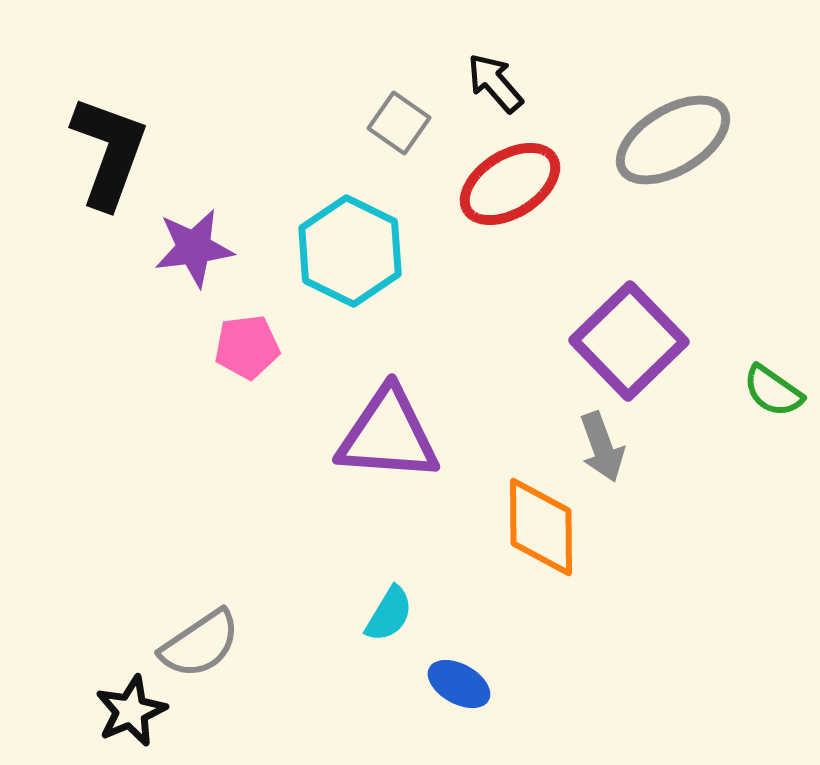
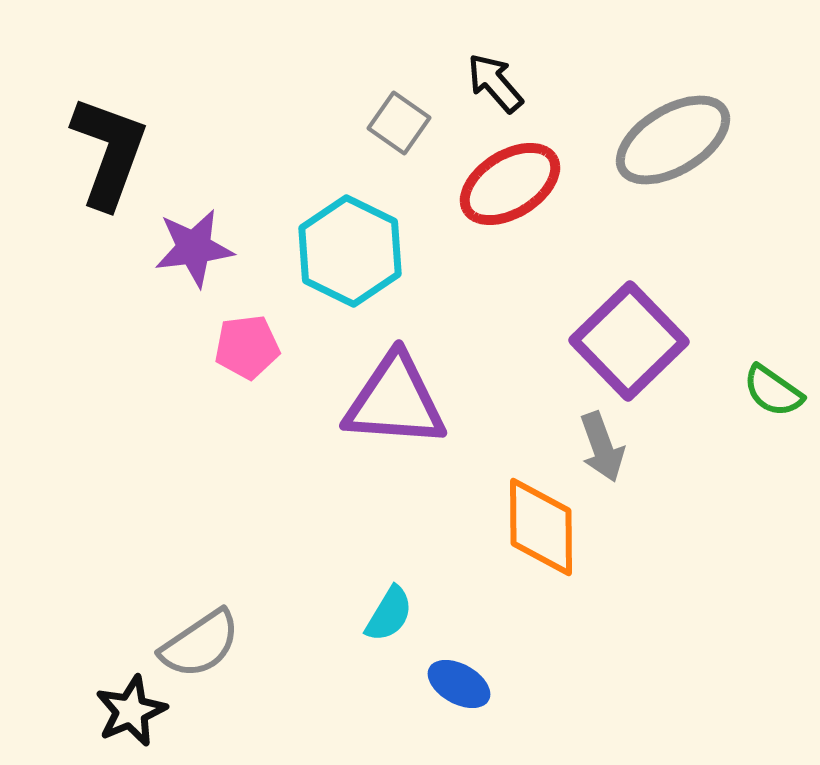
purple triangle: moved 7 px right, 34 px up
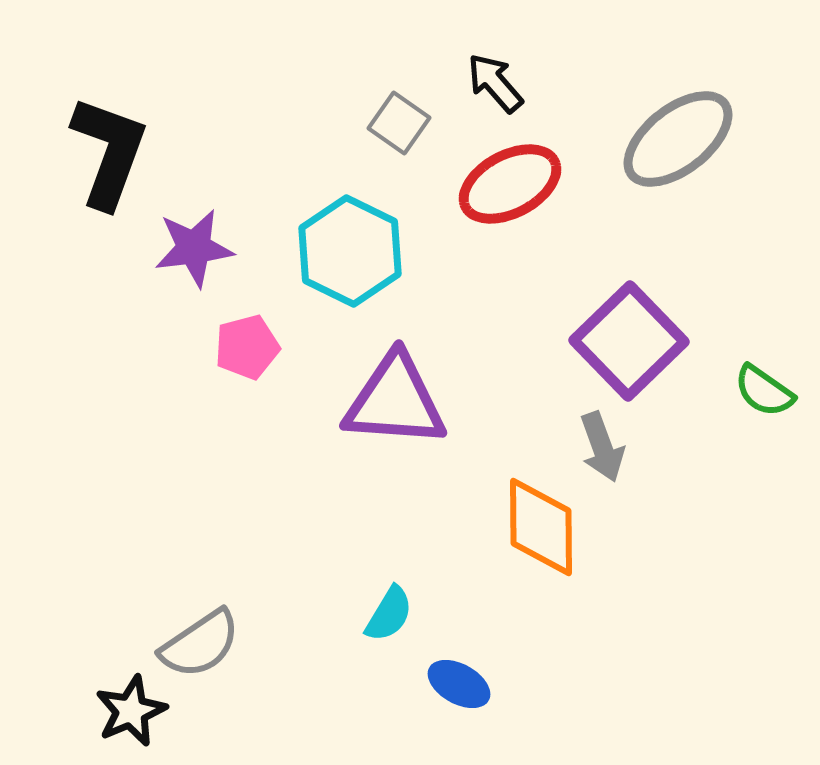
gray ellipse: moved 5 px right, 1 px up; rotated 7 degrees counterclockwise
red ellipse: rotated 4 degrees clockwise
pink pentagon: rotated 8 degrees counterclockwise
green semicircle: moved 9 px left
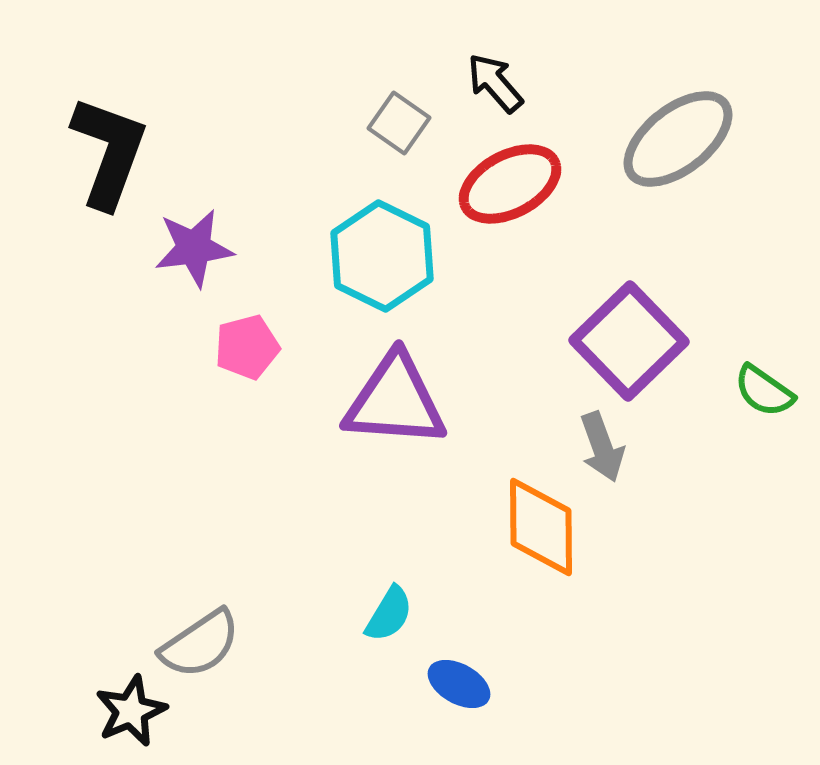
cyan hexagon: moved 32 px right, 5 px down
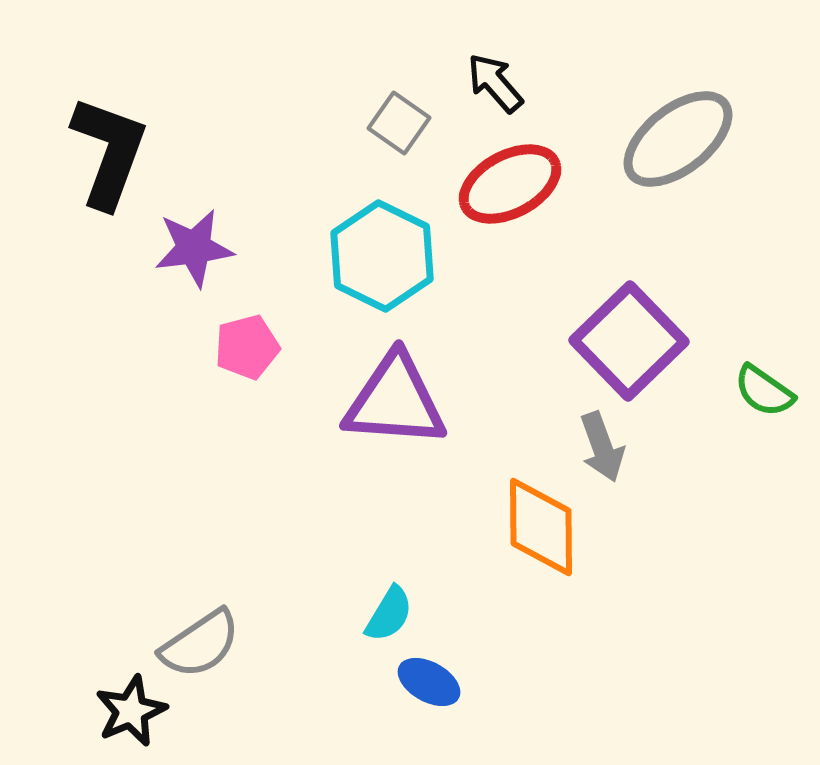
blue ellipse: moved 30 px left, 2 px up
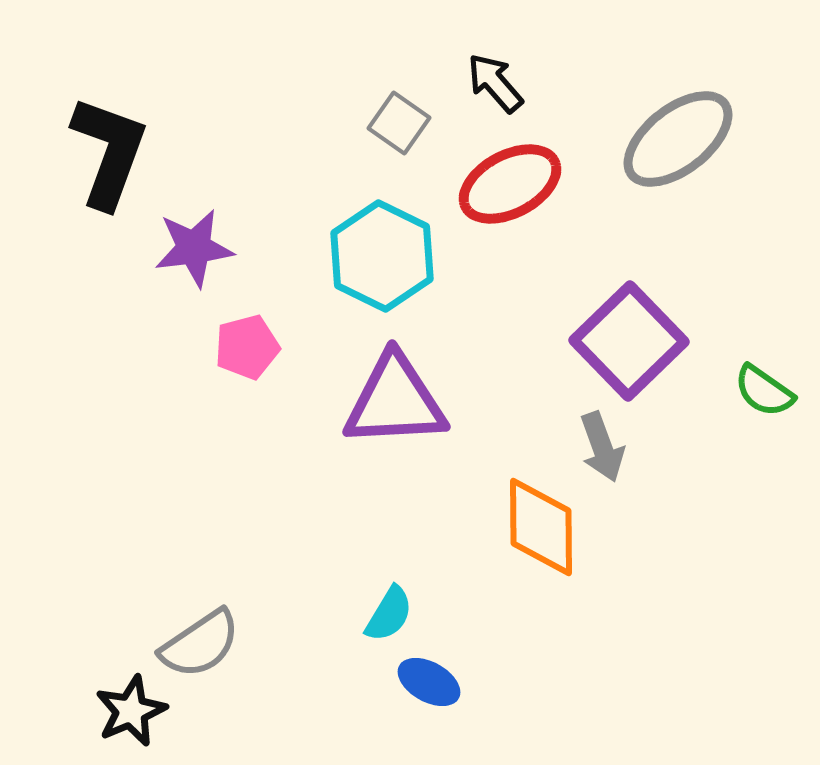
purple triangle: rotated 7 degrees counterclockwise
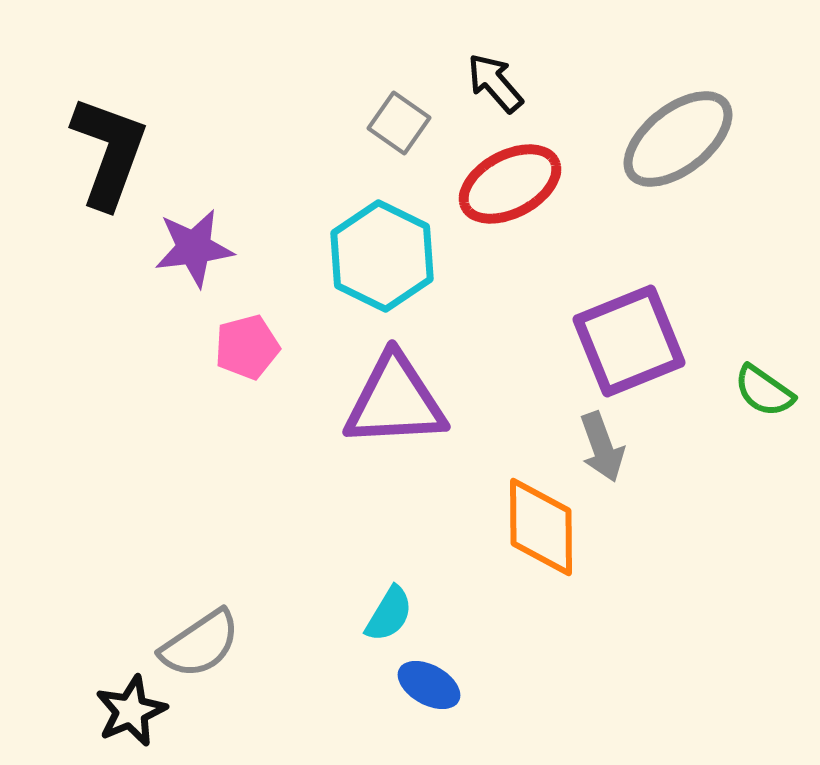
purple square: rotated 22 degrees clockwise
blue ellipse: moved 3 px down
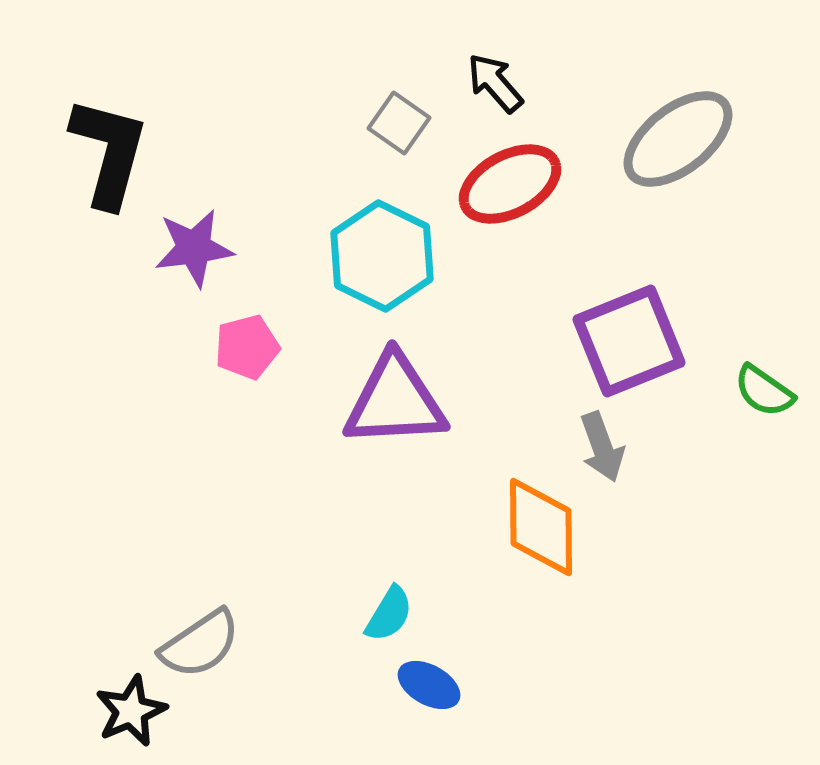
black L-shape: rotated 5 degrees counterclockwise
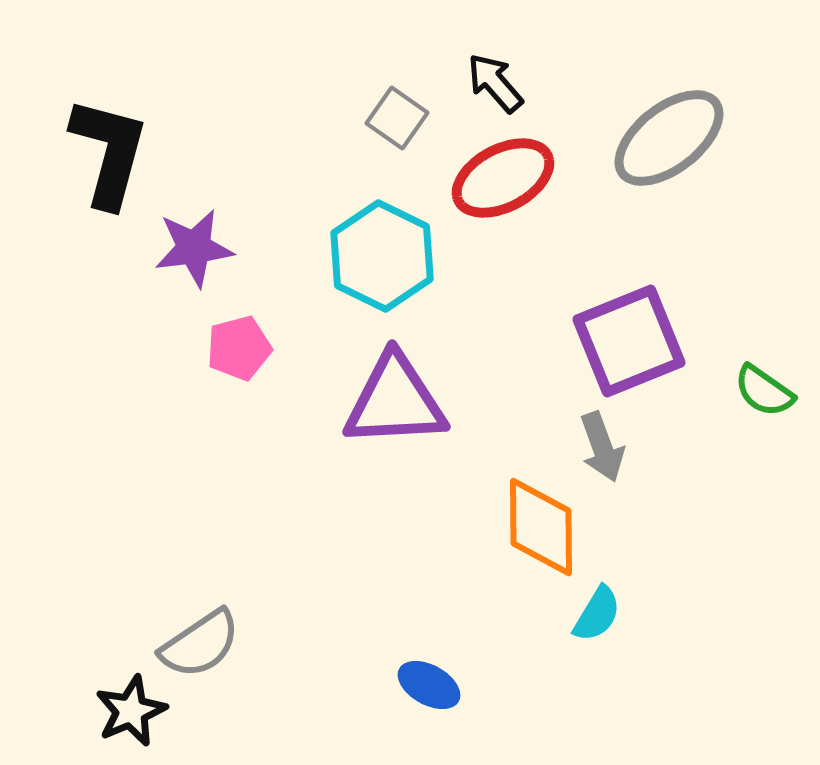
gray square: moved 2 px left, 5 px up
gray ellipse: moved 9 px left, 1 px up
red ellipse: moved 7 px left, 6 px up
pink pentagon: moved 8 px left, 1 px down
cyan semicircle: moved 208 px right
